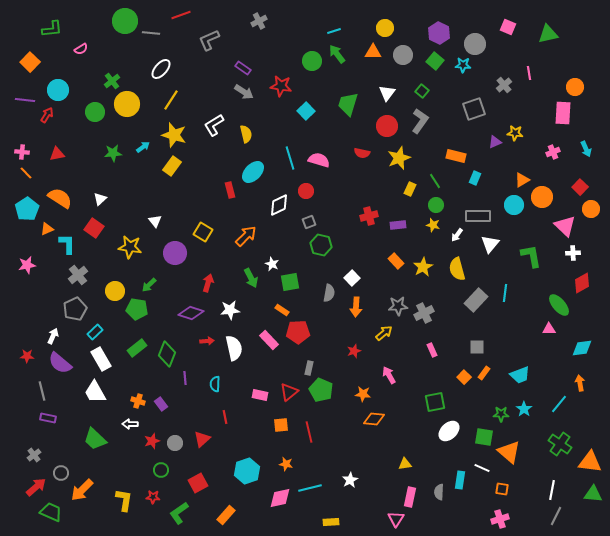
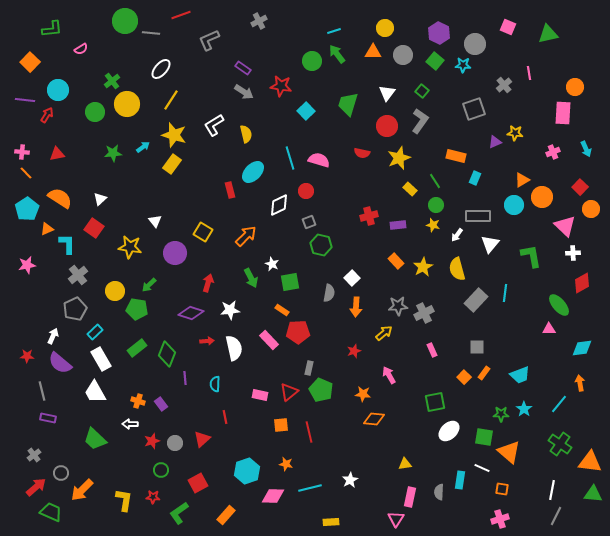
yellow rectangle at (172, 166): moved 2 px up
yellow rectangle at (410, 189): rotated 72 degrees counterclockwise
pink diamond at (280, 498): moved 7 px left, 2 px up; rotated 15 degrees clockwise
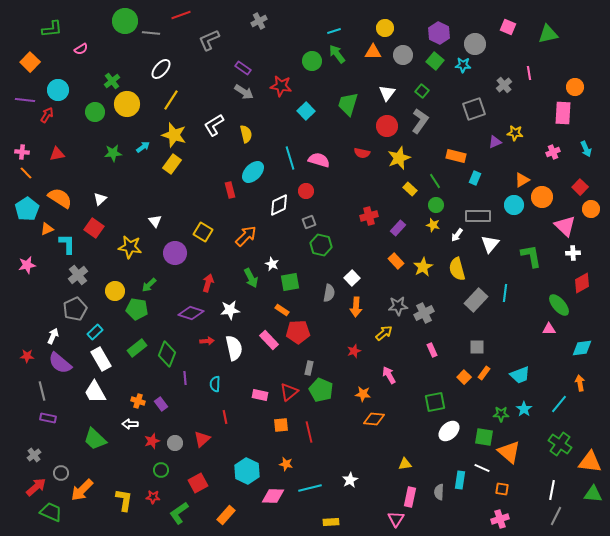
purple rectangle at (398, 225): moved 3 px down; rotated 42 degrees counterclockwise
cyan hexagon at (247, 471): rotated 15 degrees counterclockwise
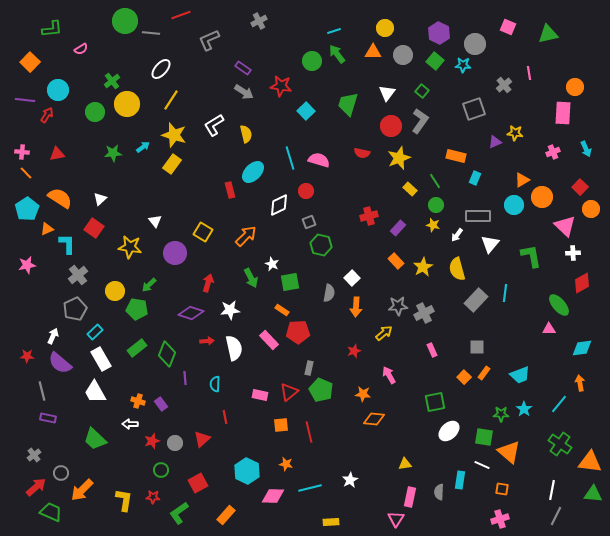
red circle at (387, 126): moved 4 px right
white line at (482, 468): moved 3 px up
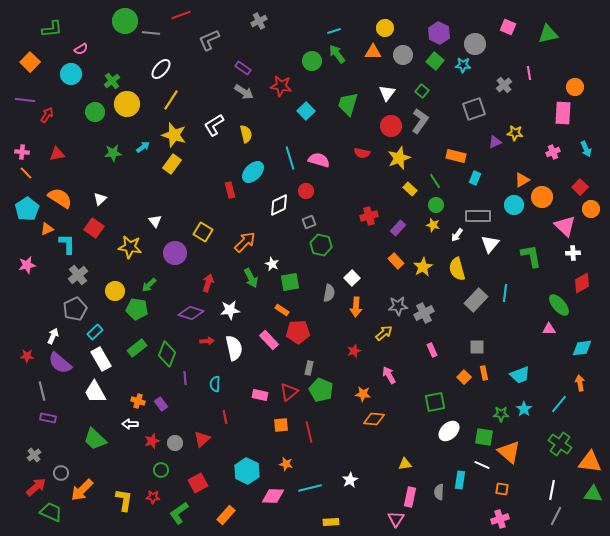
cyan circle at (58, 90): moved 13 px right, 16 px up
orange arrow at (246, 236): moved 1 px left, 6 px down
orange rectangle at (484, 373): rotated 48 degrees counterclockwise
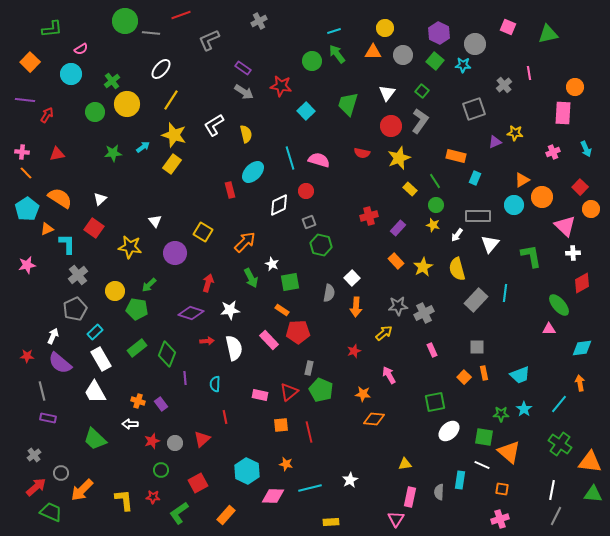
yellow L-shape at (124, 500): rotated 15 degrees counterclockwise
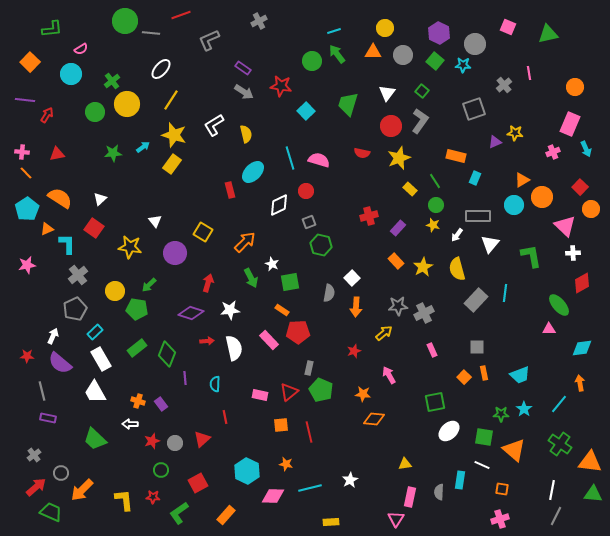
pink rectangle at (563, 113): moved 7 px right, 11 px down; rotated 20 degrees clockwise
orange triangle at (509, 452): moved 5 px right, 2 px up
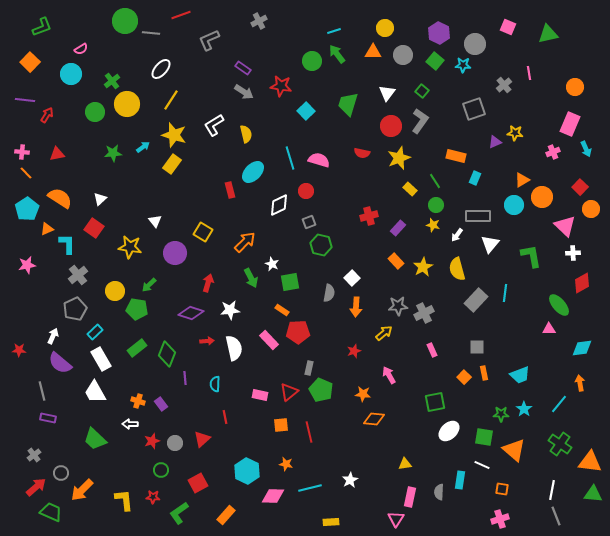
green L-shape at (52, 29): moved 10 px left, 2 px up; rotated 15 degrees counterclockwise
red star at (27, 356): moved 8 px left, 6 px up
gray line at (556, 516): rotated 48 degrees counterclockwise
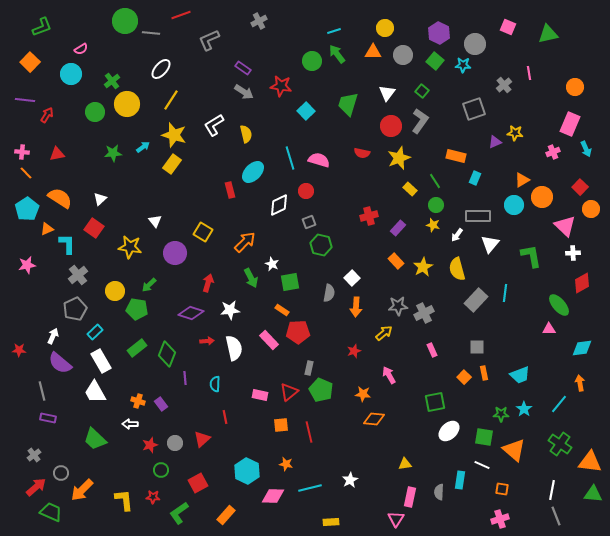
white rectangle at (101, 359): moved 2 px down
red star at (152, 441): moved 2 px left, 4 px down
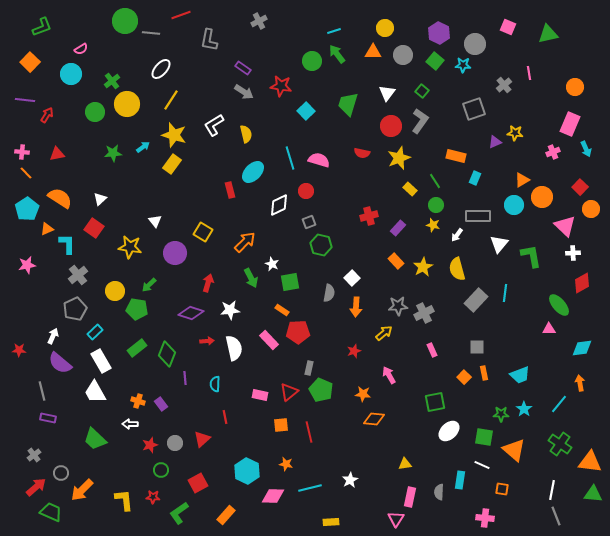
gray L-shape at (209, 40): rotated 55 degrees counterclockwise
white triangle at (490, 244): moved 9 px right
pink cross at (500, 519): moved 15 px left, 1 px up; rotated 24 degrees clockwise
